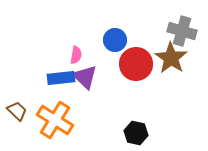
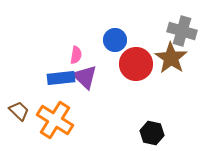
brown trapezoid: moved 2 px right
black hexagon: moved 16 px right
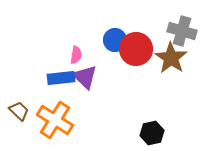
red circle: moved 15 px up
black hexagon: rotated 25 degrees counterclockwise
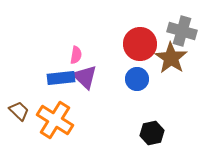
blue circle: moved 22 px right, 39 px down
red circle: moved 4 px right, 5 px up
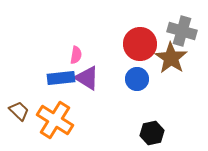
purple triangle: moved 2 px right, 1 px down; rotated 12 degrees counterclockwise
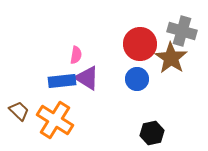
blue rectangle: moved 1 px right, 3 px down
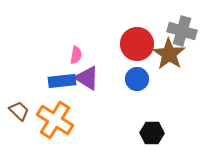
red circle: moved 3 px left
brown star: moved 2 px left, 4 px up
black hexagon: rotated 15 degrees clockwise
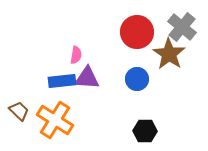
gray cross: moved 4 px up; rotated 24 degrees clockwise
red circle: moved 12 px up
purple triangle: rotated 28 degrees counterclockwise
black hexagon: moved 7 px left, 2 px up
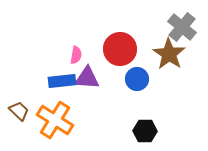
red circle: moved 17 px left, 17 px down
